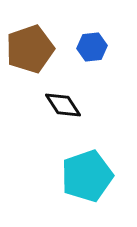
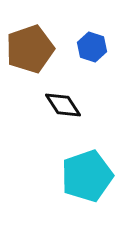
blue hexagon: rotated 24 degrees clockwise
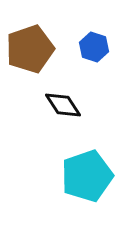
blue hexagon: moved 2 px right
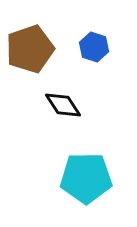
cyan pentagon: moved 1 px left, 2 px down; rotated 18 degrees clockwise
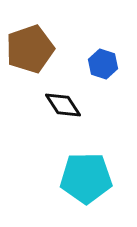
blue hexagon: moved 9 px right, 17 px down
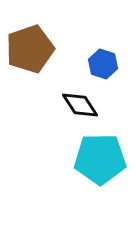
black diamond: moved 17 px right
cyan pentagon: moved 14 px right, 19 px up
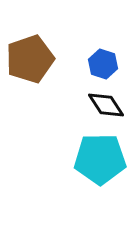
brown pentagon: moved 10 px down
black diamond: moved 26 px right
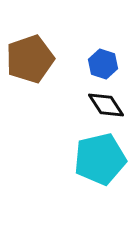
cyan pentagon: rotated 12 degrees counterclockwise
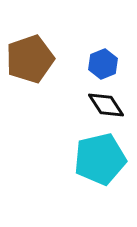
blue hexagon: rotated 20 degrees clockwise
